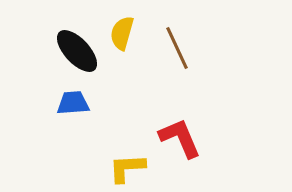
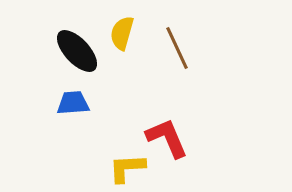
red L-shape: moved 13 px left
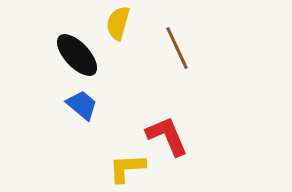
yellow semicircle: moved 4 px left, 10 px up
black ellipse: moved 4 px down
blue trapezoid: moved 9 px right, 2 px down; rotated 44 degrees clockwise
red L-shape: moved 2 px up
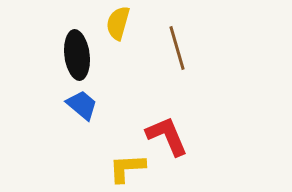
brown line: rotated 9 degrees clockwise
black ellipse: rotated 36 degrees clockwise
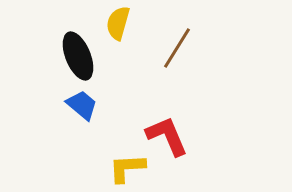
brown line: rotated 48 degrees clockwise
black ellipse: moved 1 px right, 1 px down; rotated 15 degrees counterclockwise
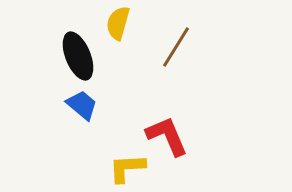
brown line: moved 1 px left, 1 px up
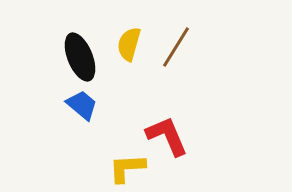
yellow semicircle: moved 11 px right, 21 px down
black ellipse: moved 2 px right, 1 px down
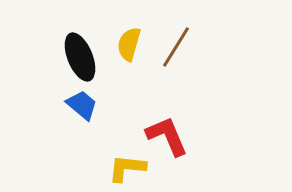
yellow L-shape: rotated 9 degrees clockwise
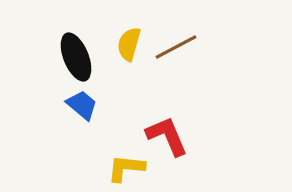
brown line: rotated 30 degrees clockwise
black ellipse: moved 4 px left
yellow L-shape: moved 1 px left
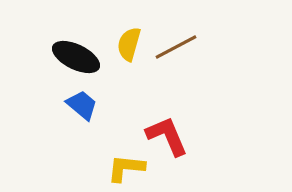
black ellipse: rotated 42 degrees counterclockwise
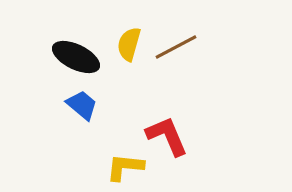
yellow L-shape: moved 1 px left, 1 px up
